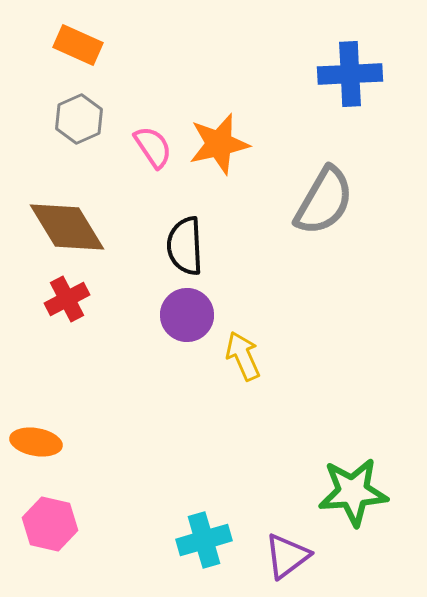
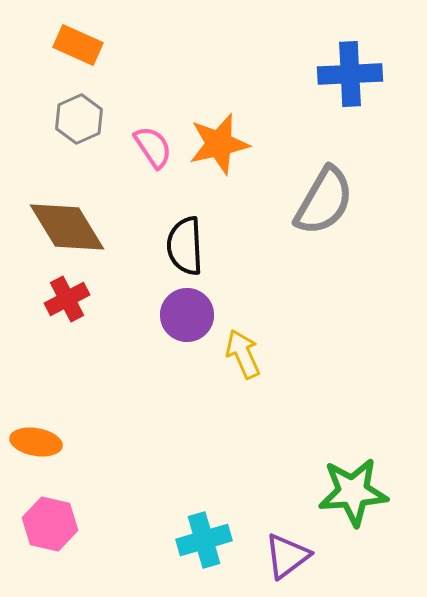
yellow arrow: moved 2 px up
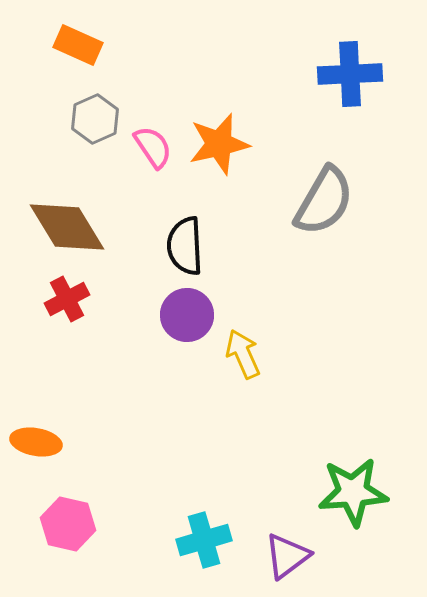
gray hexagon: moved 16 px right
pink hexagon: moved 18 px right
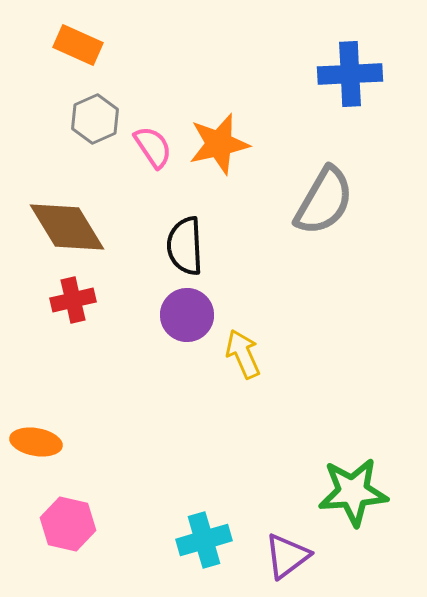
red cross: moved 6 px right, 1 px down; rotated 15 degrees clockwise
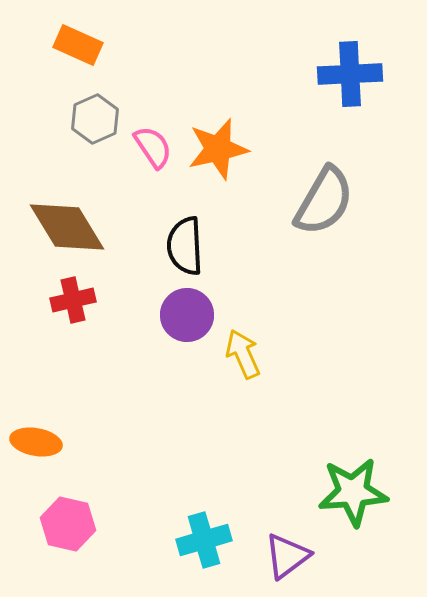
orange star: moved 1 px left, 5 px down
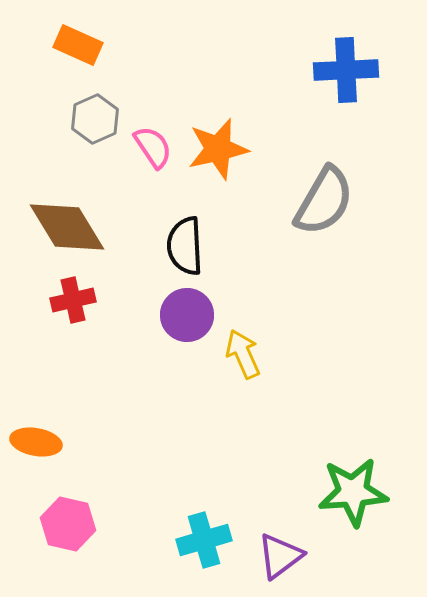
blue cross: moved 4 px left, 4 px up
purple triangle: moved 7 px left
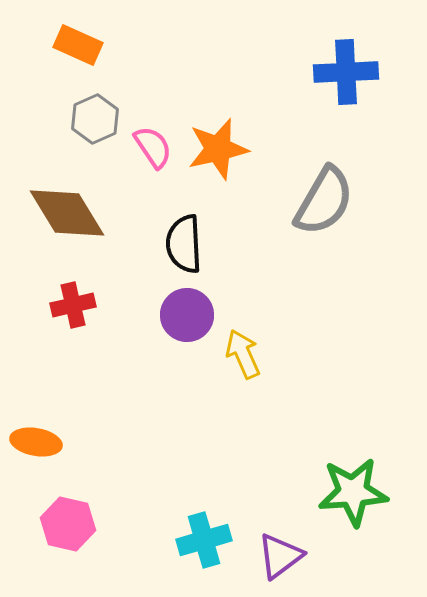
blue cross: moved 2 px down
brown diamond: moved 14 px up
black semicircle: moved 1 px left, 2 px up
red cross: moved 5 px down
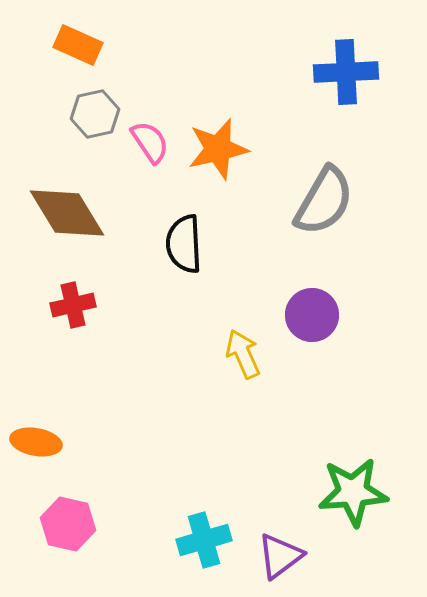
gray hexagon: moved 5 px up; rotated 12 degrees clockwise
pink semicircle: moved 3 px left, 5 px up
purple circle: moved 125 px right
